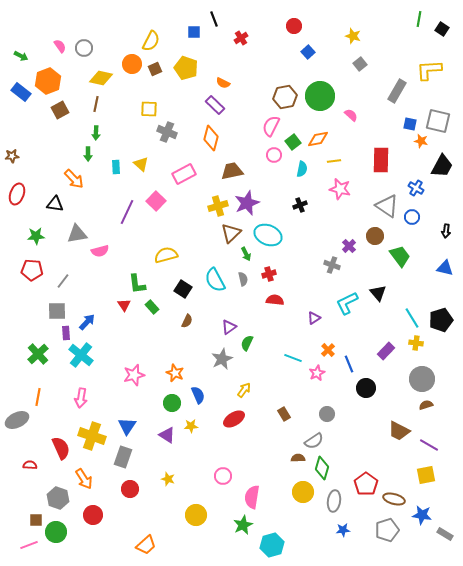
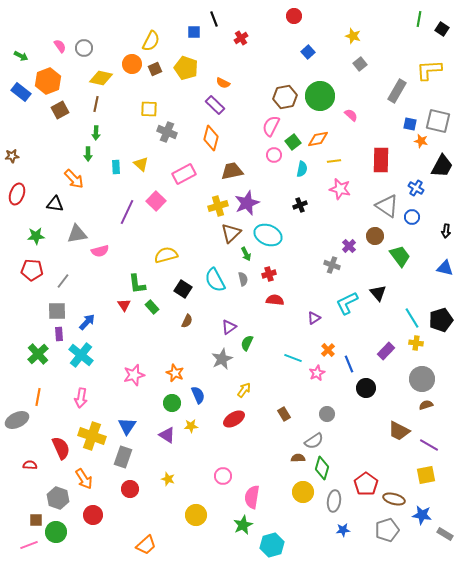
red circle at (294, 26): moved 10 px up
purple rectangle at (66, 333): moved 7 px left, 1 px down
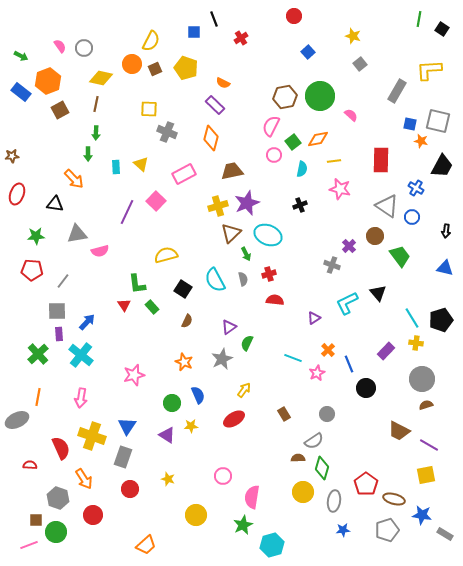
orange star at (175, 373): moved 9 px right, 11 px up
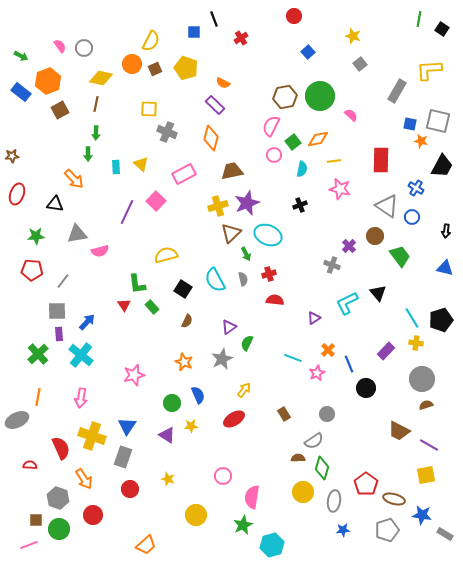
green circle at (56, 532): moved 3 px right, 3 px up
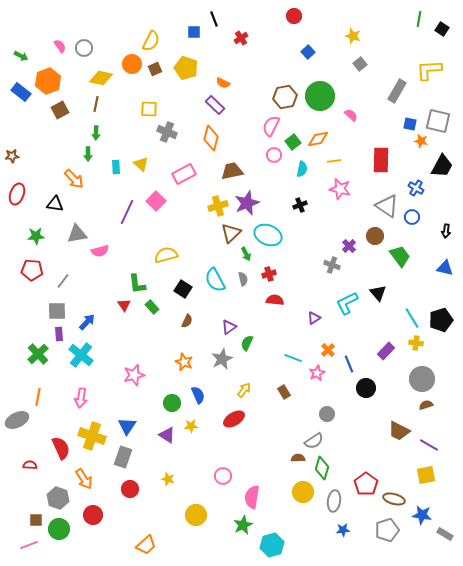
brown rectangle at (284, 414): moved 22 px up
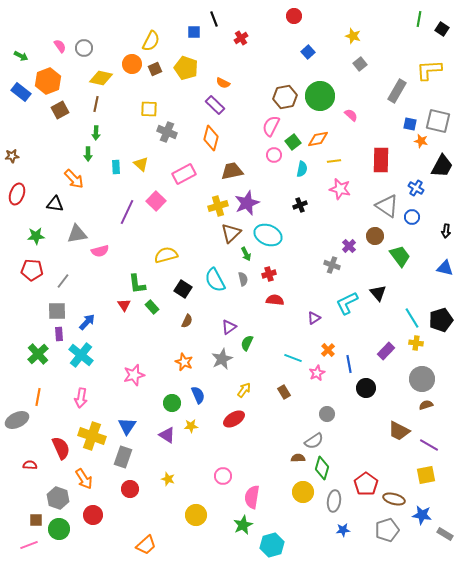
blue line at (349, 364): rotated 12 degrees clockwise
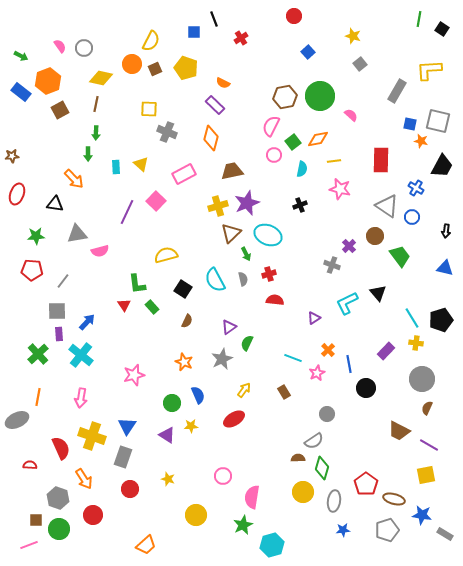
brown semicircle at (426, 405): moved 1 px right, 3 px down; rotated 48 degrees counterclockwise
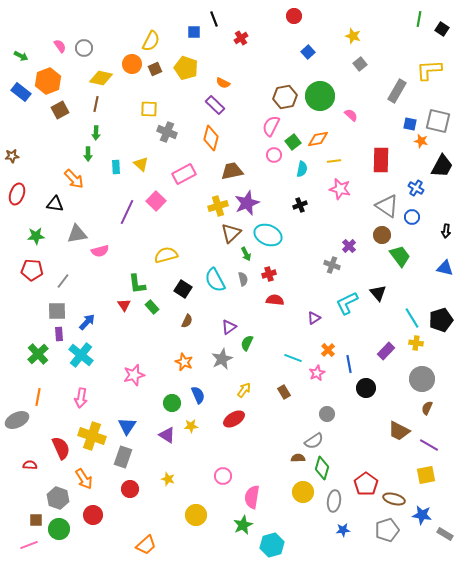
brown circle at (375, 236): moved 7 px right, 1 px up
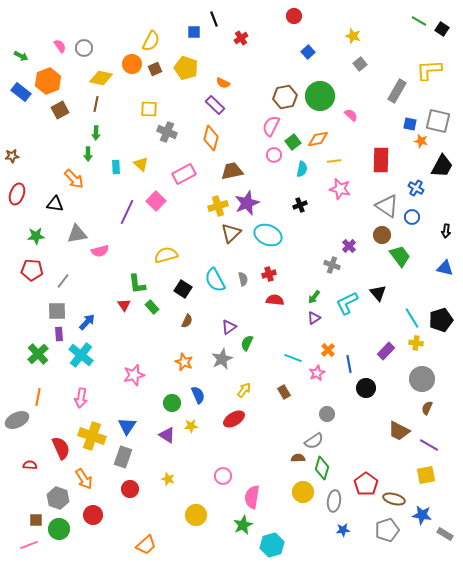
green line at (419, 19): moved 2 px down; rotated 70 degrees counterclockwise
green arrow at (246, 254): moved 68 px right, 43 px down; rotated 64 degrees clockwise
